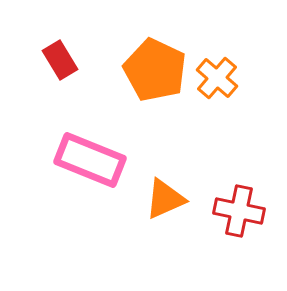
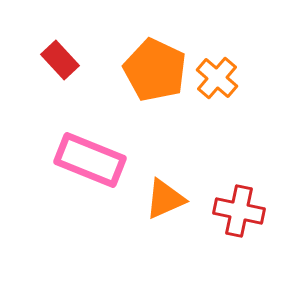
red rectangle: rotated 12 degrees counterclockwise
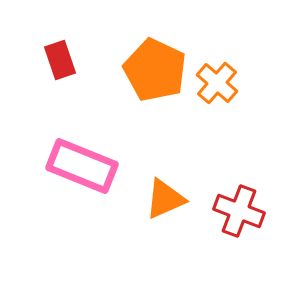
red rectangle: rotated 24 degrees clockwise
orange cross: moved 5 px down
pink rectangle: moved 8 px left, 6 px down
red cross: rotated 9 degrees clockwise
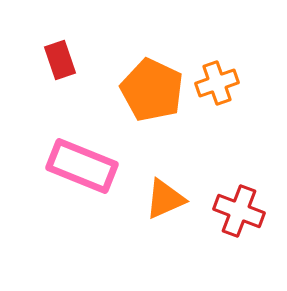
orange pentagon: moved 3 px left, 20 px down
orange cross: rotated 30 degrees clockwise
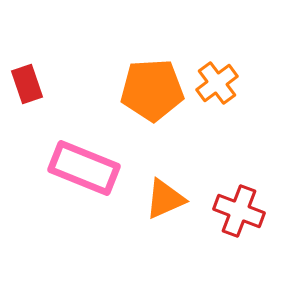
red rectangle: moved 33 px left, 24 px down
orange cross: rotated 18 degrees counterclockwise
orange pentagon: rotated 28 degrees counterclockwise
pink rectangle: moved 2 px right, 2 px down
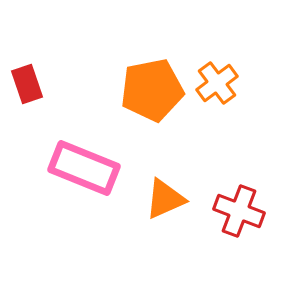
orange pentagon: rotated 8 degrees counterclockwise
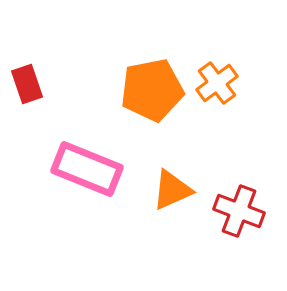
pink rectangle: moved 3 px right, 1 px down
orange triangle: moved 7 px right, 9 px up
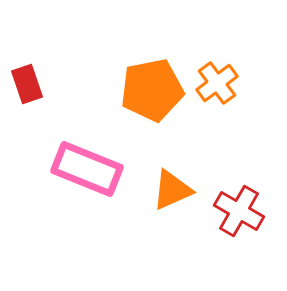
red cross: rotated 9 degrees clockwise
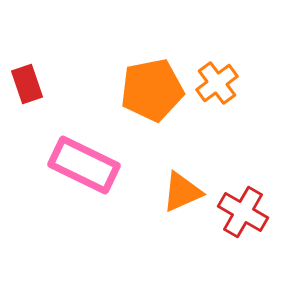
pink rectangle: moved 3 px left, 4 px up; rotated 4 degrees clockwise
orange triangle: moved 10 px right, 2 px down
red cross: moved 4 px right, 1 px down
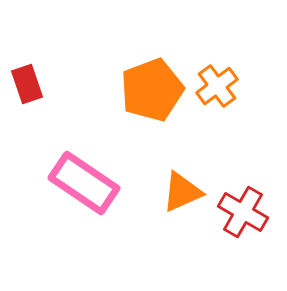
orange cross: moved 3 px down
orange pentagon: rotated 10 degrees counterclockwise
pink rectangle: moved 18 px down; rotated 8 degrees clockwise
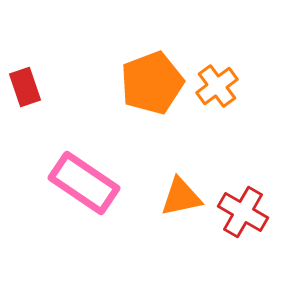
red rectangle: moved 2 px left, 3 px down
orange pentagon: moved 7 px up
orange triangle: moved 1 px left, 5 px down; rotated 12 degrees clockwise
